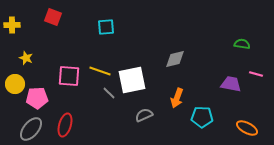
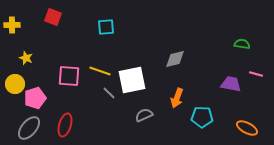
pink pentagon: moved 2 px left; rotated 15 degrees counterclockwise
gray ellipse: moved 2 px left, 1 px up
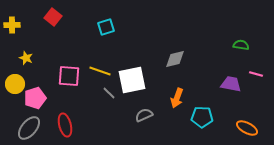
red square: rotated 18 degrees clockwise
cyan square: rotated 12 degrees counterclockwise
green semicircle: moved 1 px left, 1 px down
red ellipse: rotated 30 degrees counterclockwise
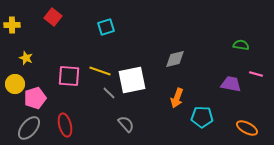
gray semicircle: moved 18 px left, 9 px down; rotated 72 degrees clockwise
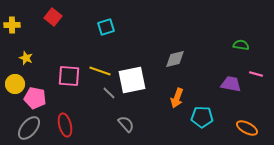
pink pentagon: rotated 30 degrees clockwise
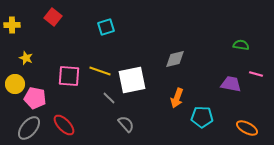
gray line: moved 5 px down
red ellipse: moved 1 px left; rotated 30 degrees counterclockwise
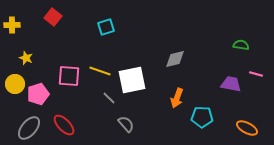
pink pentagon: moved 3 px right, 4 px up; rotated 30 degrees counterclockwise
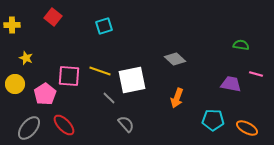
cyan square: moved 2 px left, 1 px up
gray diamond: rotated 55 degrees clockwise
pink pentagon: moved 7 px right; rotated 15 degrees counterclockwise
cyan pentagon: moved 11 px right, 3 px down
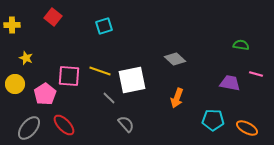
purple trapezoid: moved 1 px left, 1 px up
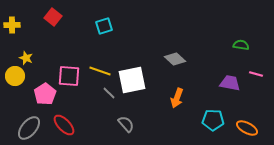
yellow circle: moved 8 px up
gray line: moved 5 px up
